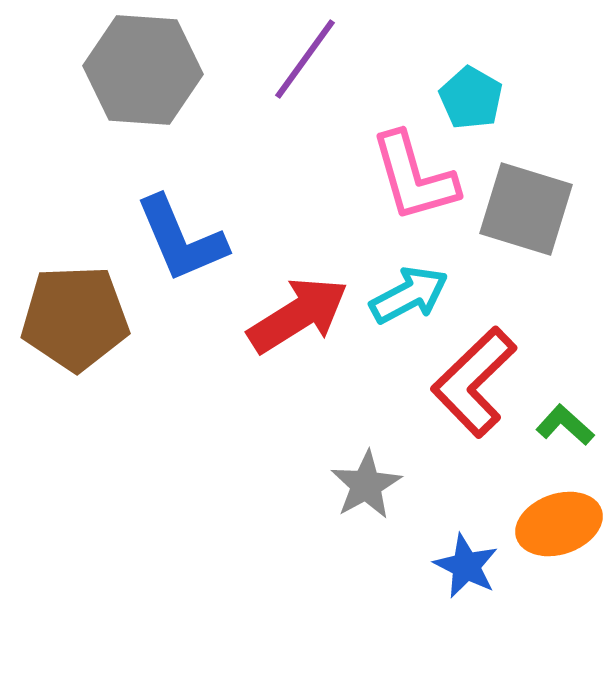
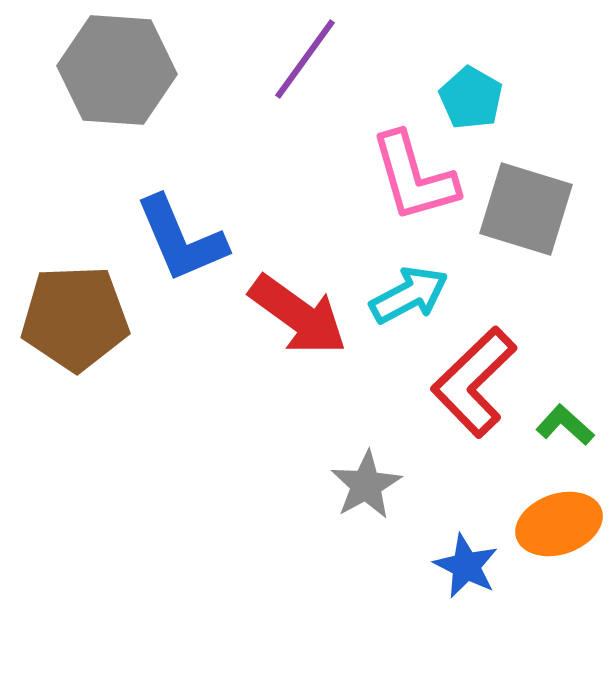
gray hexagon: moved 26 px left
red arrow: rotated 68 degrees clockwise
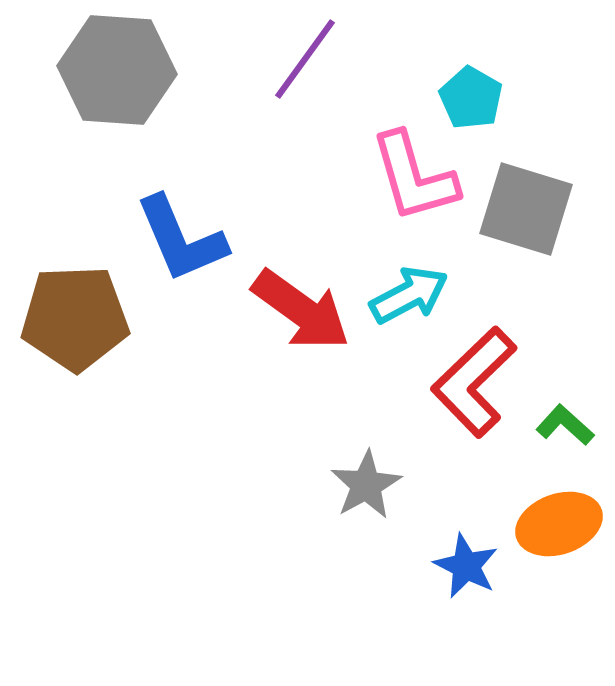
red arrow: moved 3 px right, 5 px up
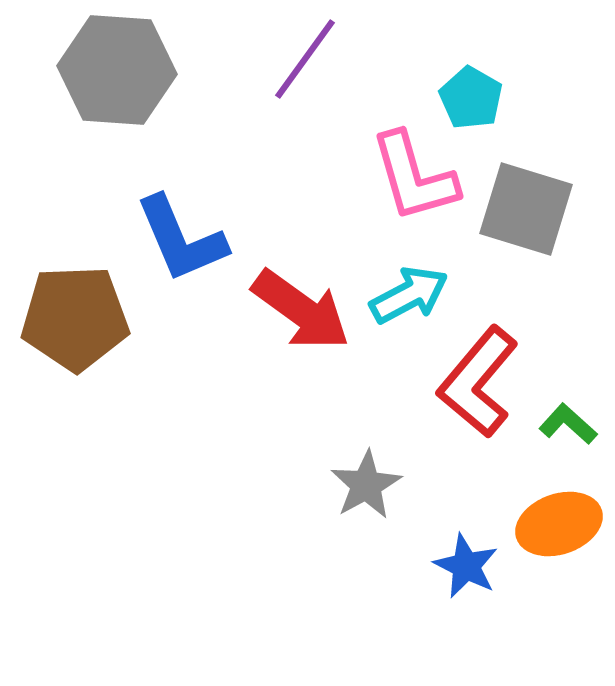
red L-shape: moved 4 px right; rotated 6 degrees counterclockwise
green L-shape: moved 3 px right, 1 px up
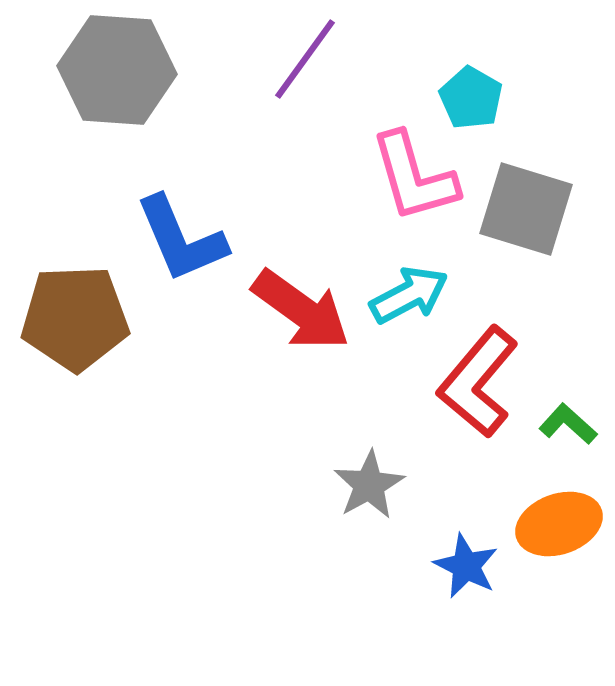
gray star: moved 3 px right
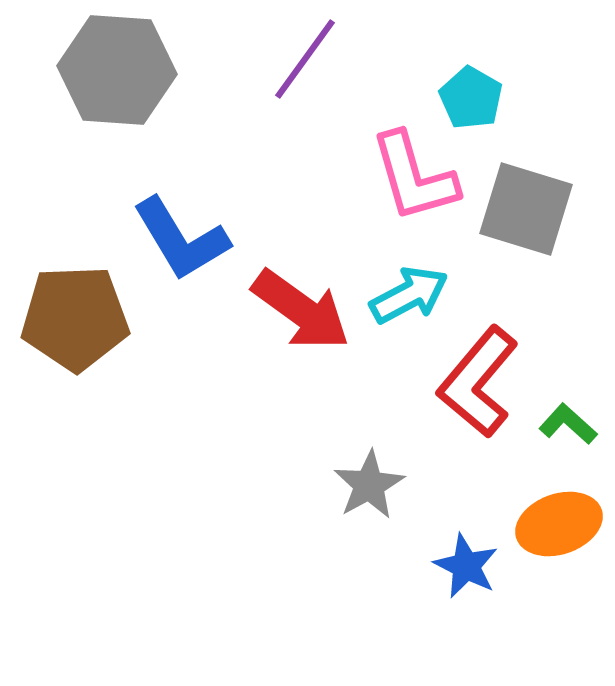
blue L-shape: rotated 8 degrees counterclockwise
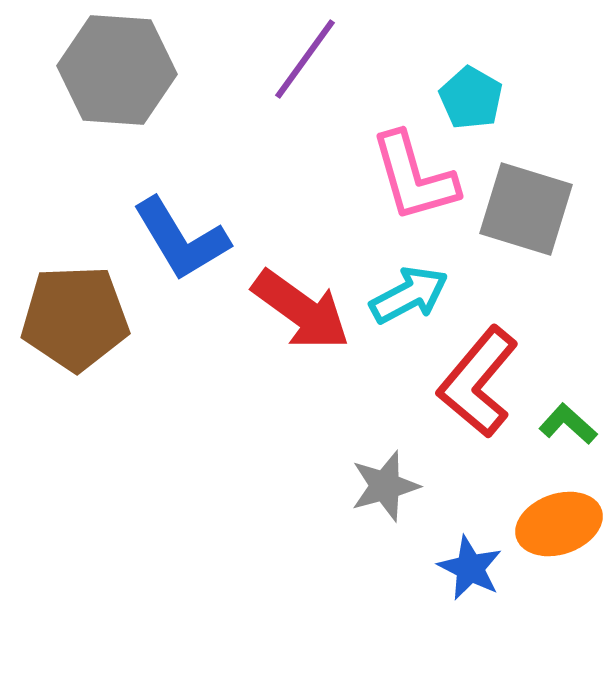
gray star: moved 16 px right, 1 px down; rotated 14 degrees clockwise
blue star: moved 4 px right, 2 px down
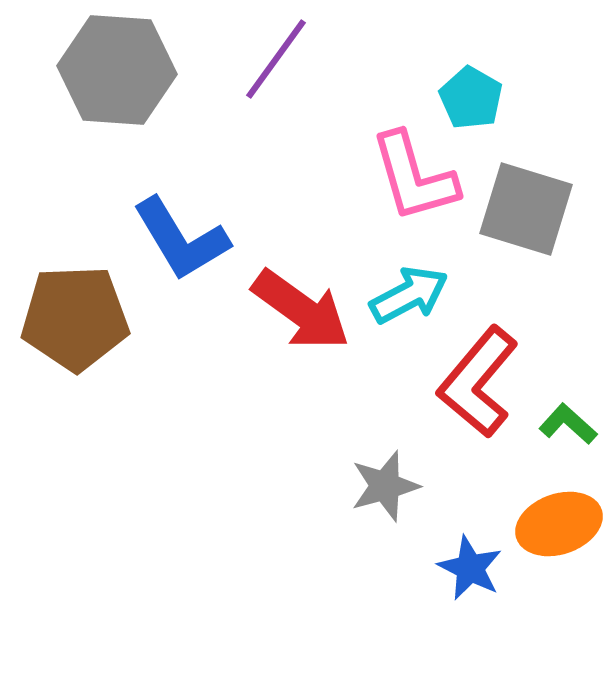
purple line: moved 29 px left
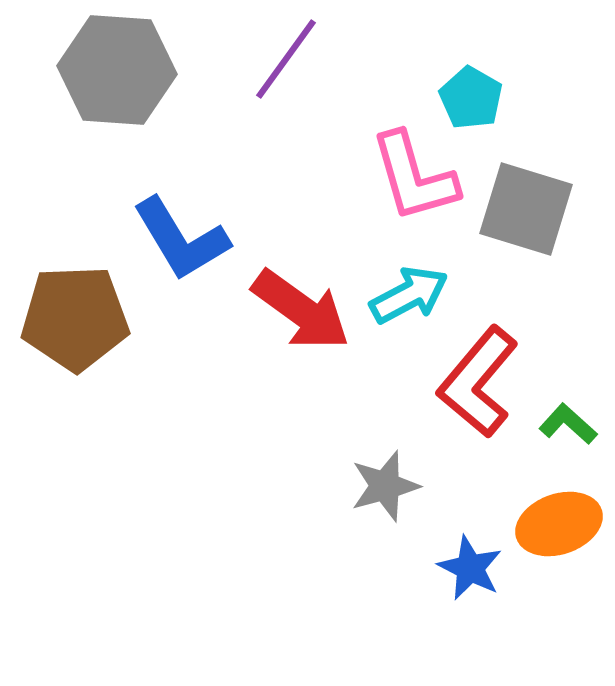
purple line: moved 10 px right
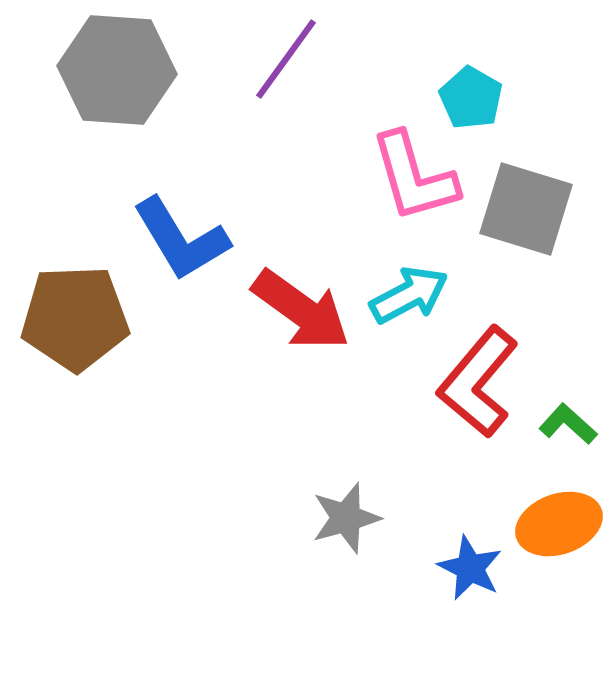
gray star: moved 39 px left, 32 px down
